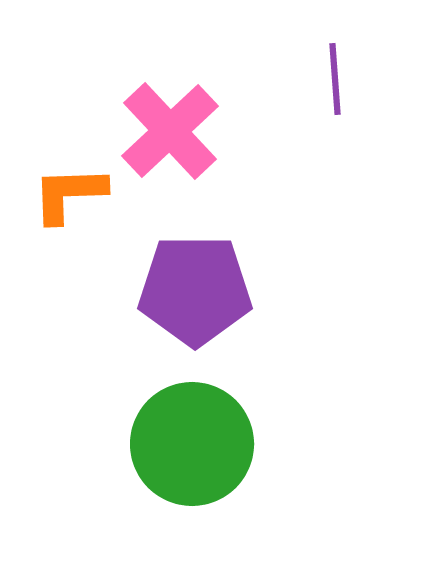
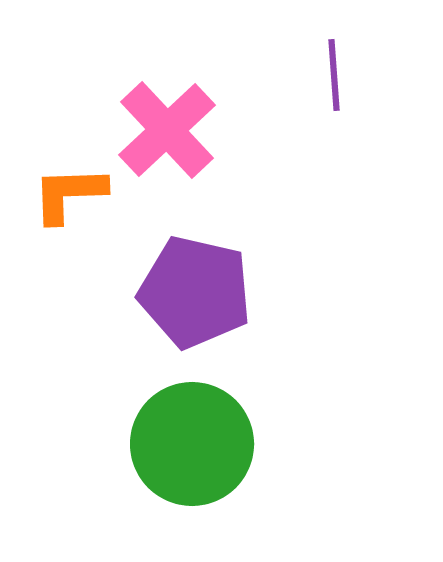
purple line: moved 1 px left, 4 px up
pink cross: moved 3 px left, 1 px up
purple pentagon: moved 2 px down; rotated 13 degrees clockwise
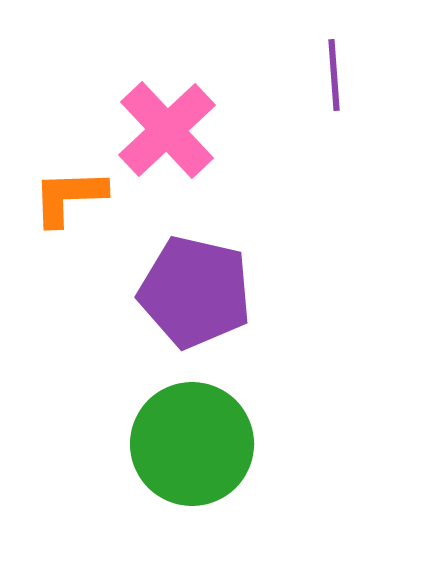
orange L-shape: moved 3 px down
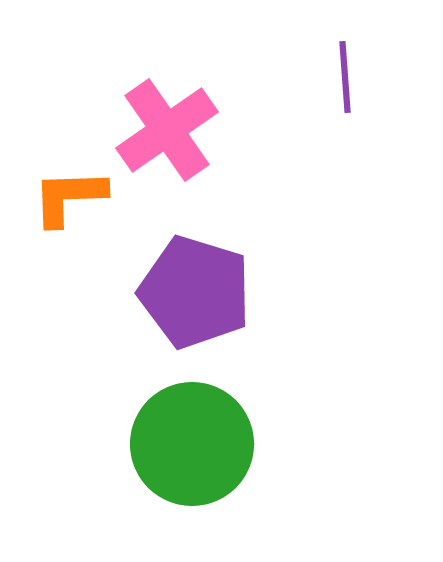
purple line: moved 11 px right, 2 px down
pink cross: rotated 8 degrees clockwise
purple pentagon: rotated 4 degrees clockwise
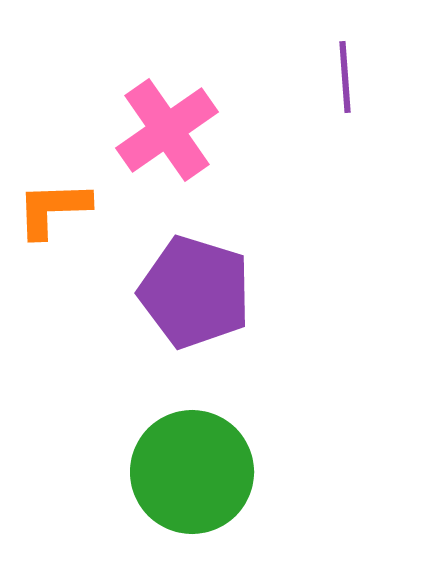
orange L-shape: moved 16 px left, 12 px down
green circle: moved 28 px down
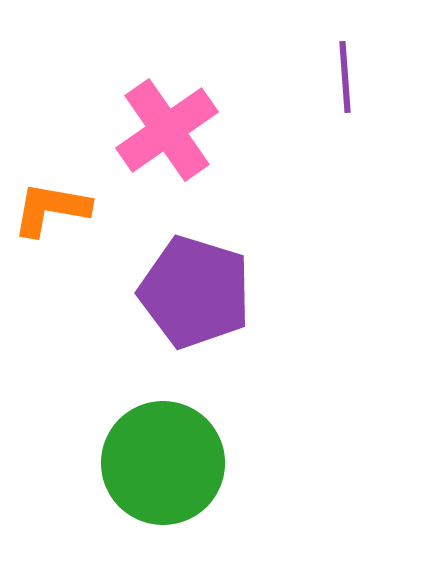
orange L-shape: moved 2 px left; rotated 12 degrees clockwise
green circle: moved 29 px left, 9 px up
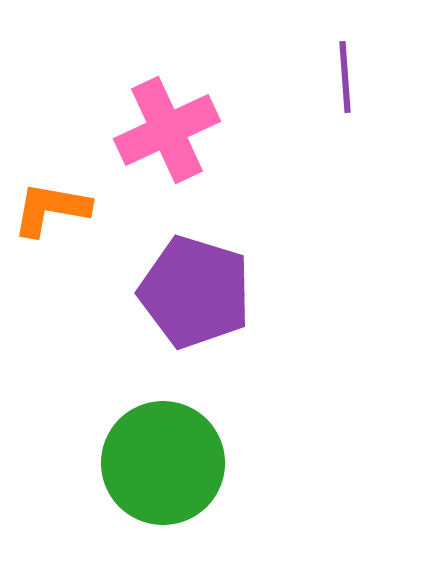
pink cross: rotated 10 degrees clockwise
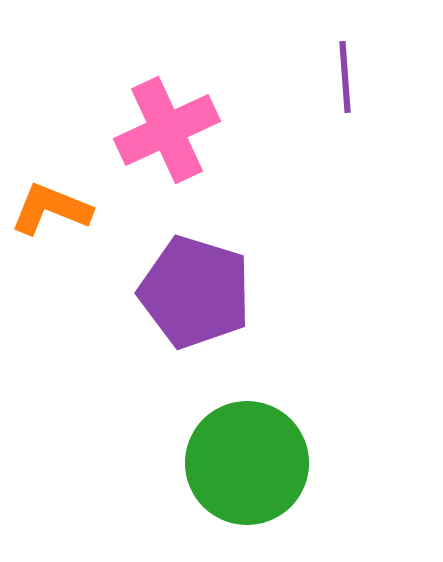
orange L-shape: rotated 12 degrees clockwise
green circle: moved 84 px right
